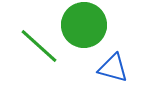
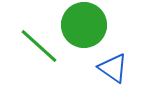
blue triangle: rotated 20 degrees clockwise
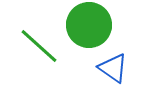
green circle: moved 5 px right
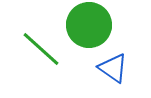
green line: moved 2 px right, 3 px down
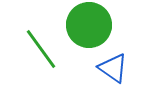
green line: rotated 12 degrees clockwise
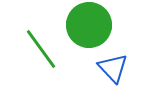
blue triangle: rotated 12 degrees clockwise
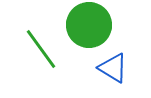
blue triangle: rotated 16 degrees counterclockwise
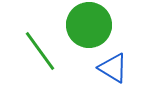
green line: moved 1 px left, 2 px down
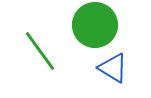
green circle: moved 6 px right
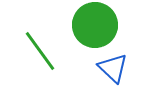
blue triangle: rotated 12 degrees clockwise
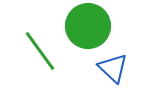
green circle: moved 7 px left, 1 px down
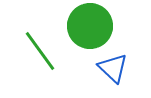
green circle: moved 2 px right
